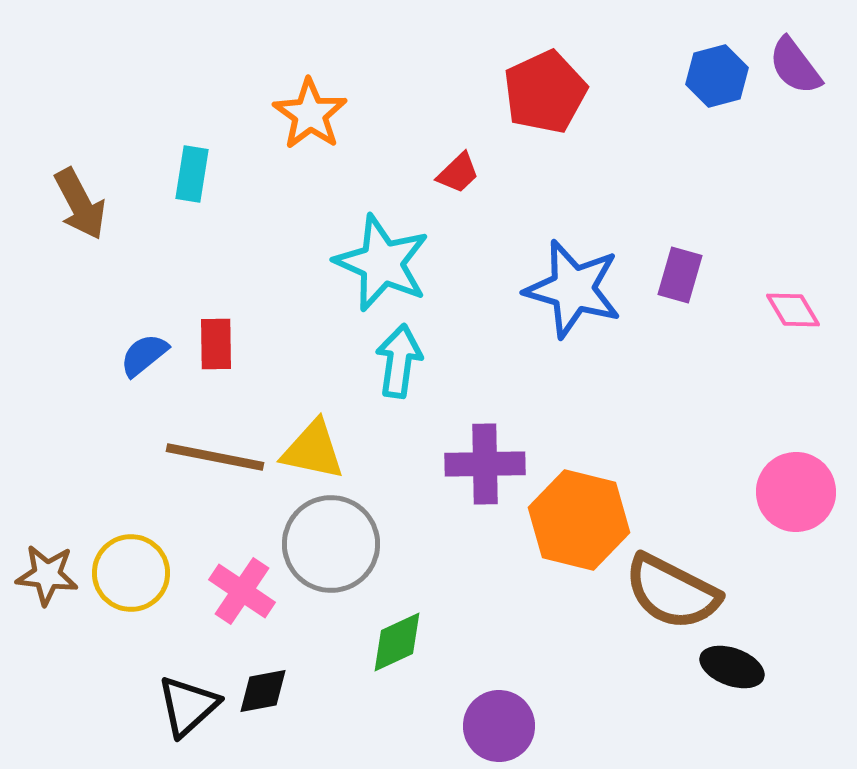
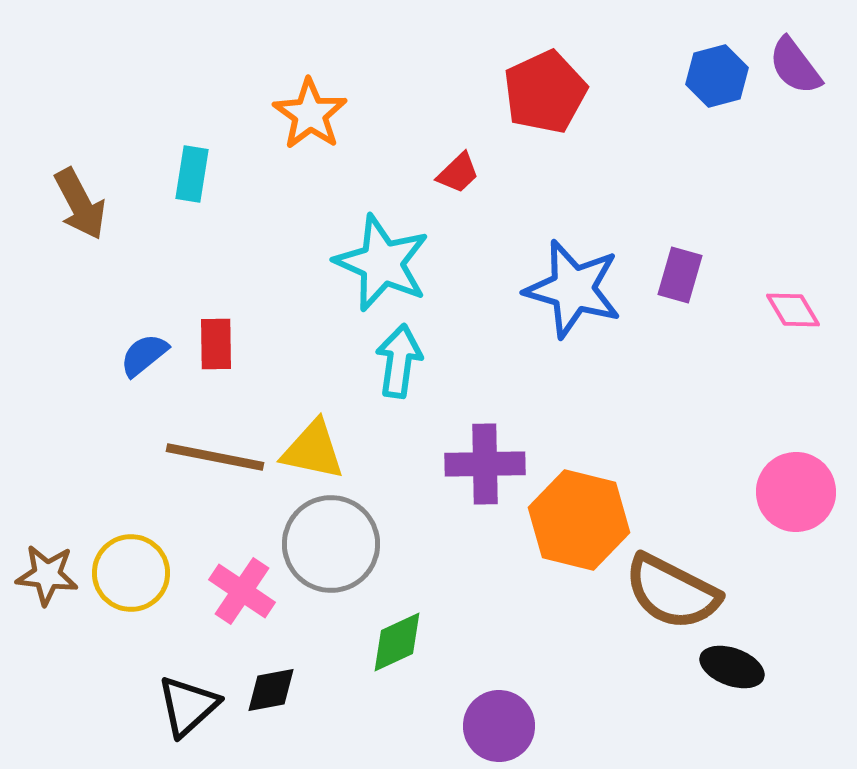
black diamond: moved 8 px right, 1 px up
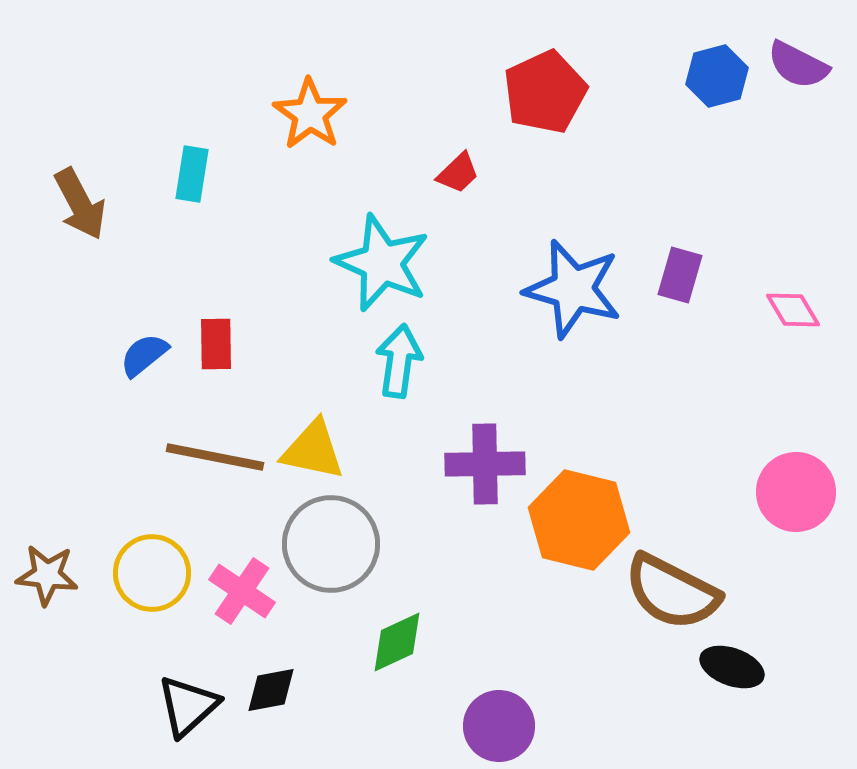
purple semicircle: moved 3 px right, 1 px up; rotated 26 degrees counterclockwise
yellow circle: moved 21 px right
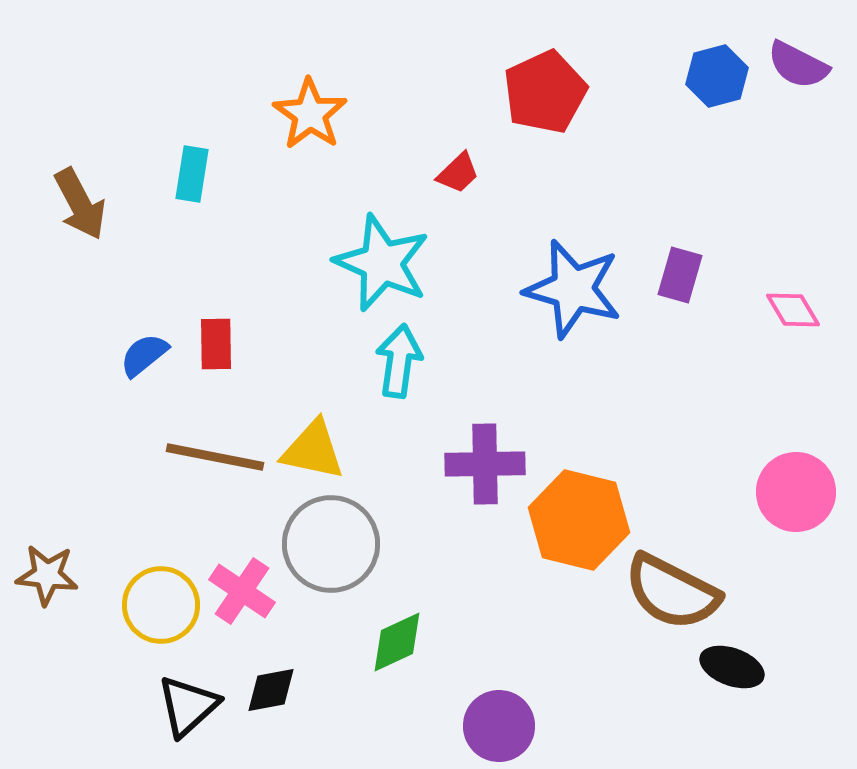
yellow circle: moved 9 px right, 32 px down
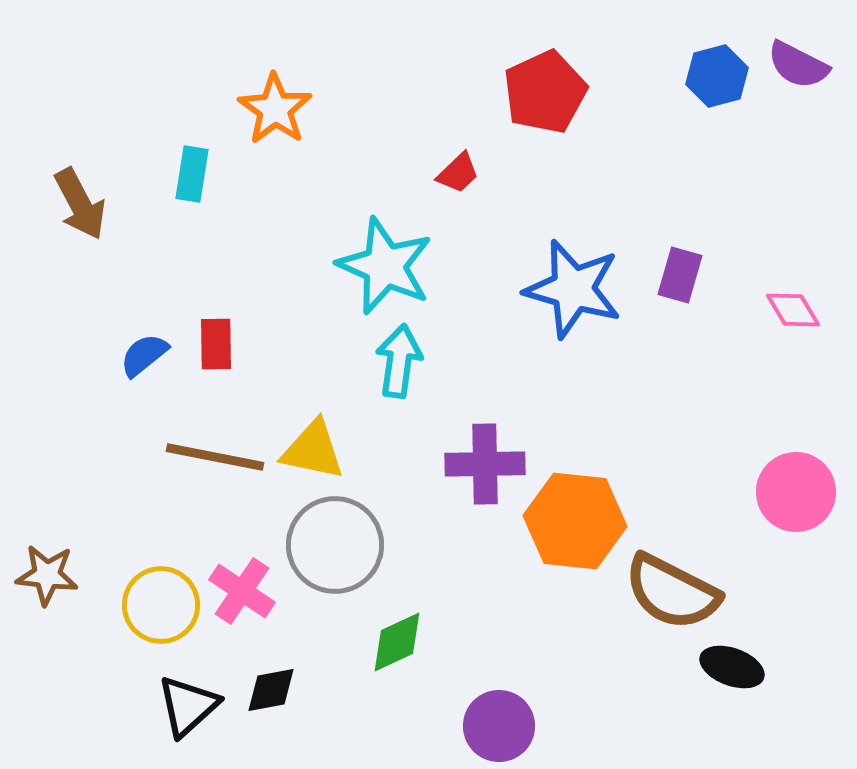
orange star: moved 35 px left, 5 px up
cyan star: moved 3 px right, 3 px down
orange hexagon: moved 4 px left, 1 px down; rotated 8 degrees counterclockwise
gray circle: moved 4 px right, 1 px down
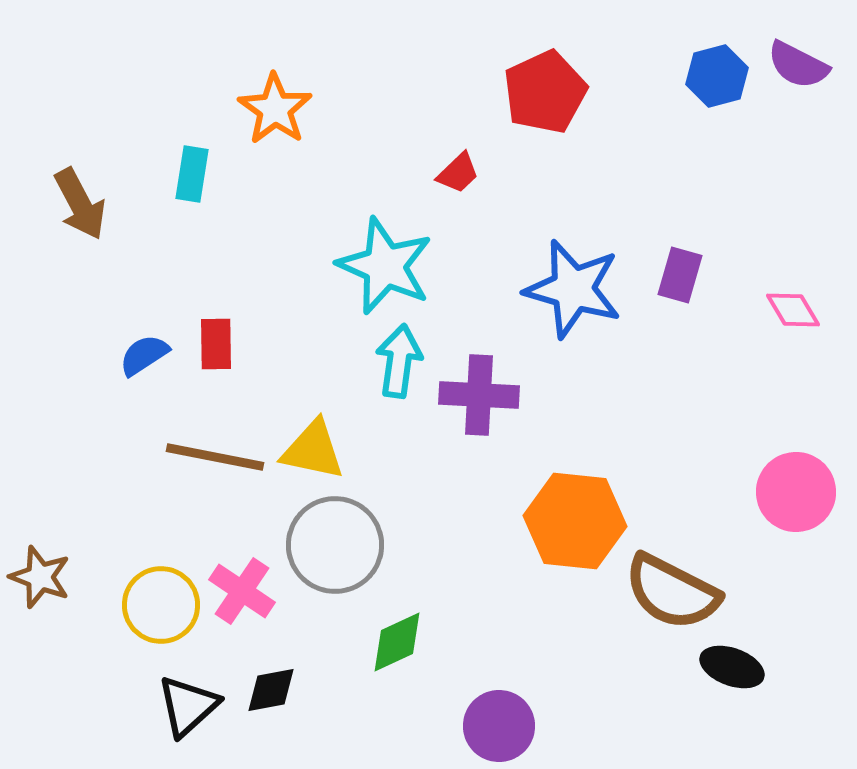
blue semicircle: rotated 6 degrees clockwise
purple cross: moved 6 px left, 69 px up; rotated 4 degrees clockwise
brown star: moved 7 px left, 2 px down; rotated 14 degrees clockwise
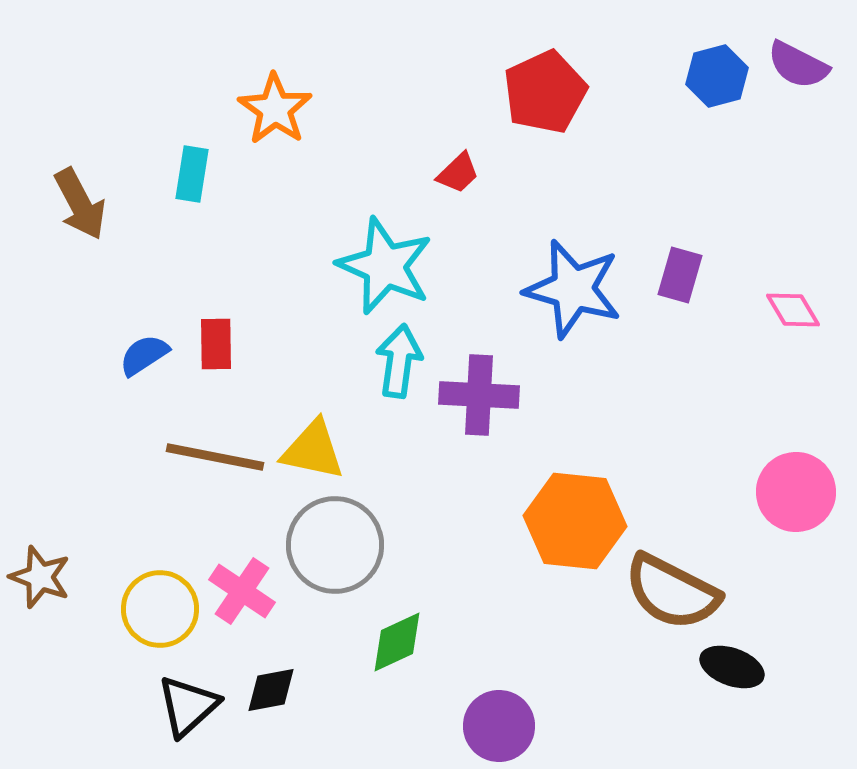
yellow circle: moved 1 px left, 4 px down
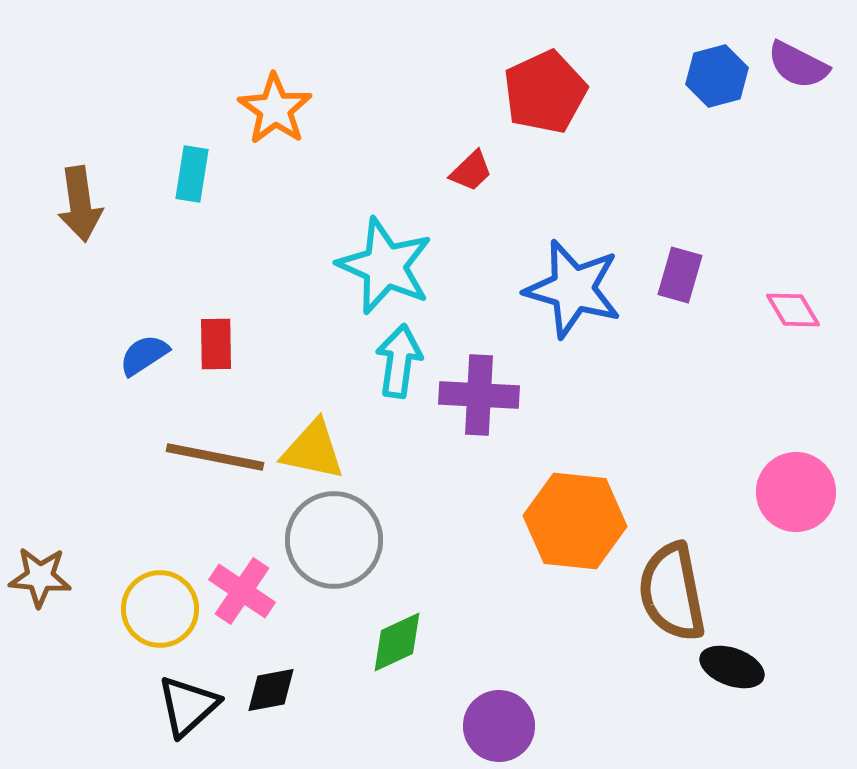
red trapezoid: moved 13 px right, 2 px up
brown arrow: rotated 20 degrees clockwise
gray circle: moved 1 px left, 5 px up
brown star: rotated 16 degrees counterclockwise
brown semicircle: rotated 52 degrees clockwise
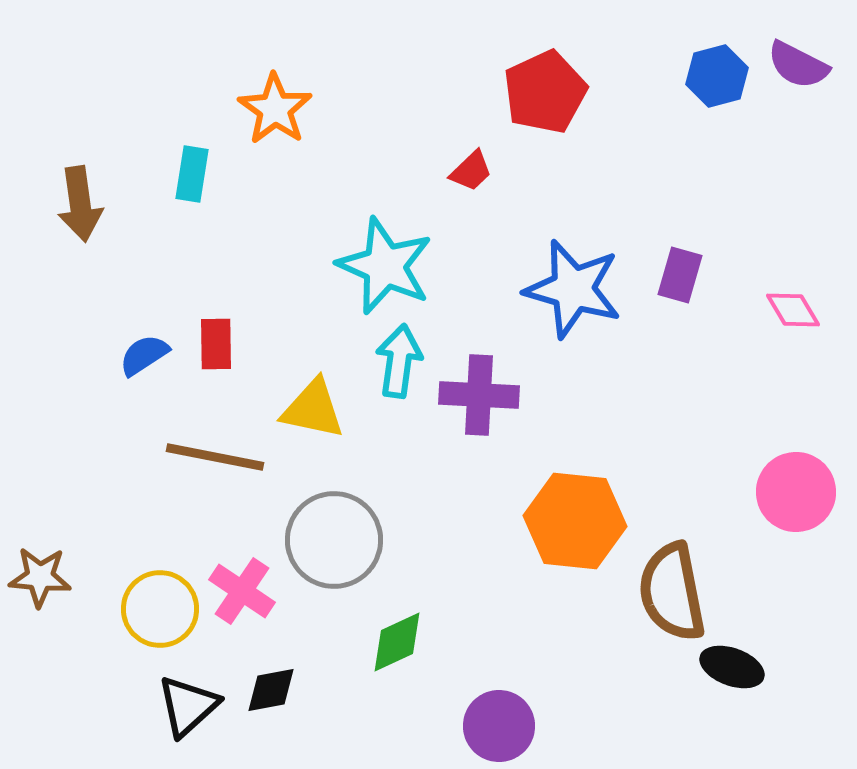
yellow triangle: moved 41 px up
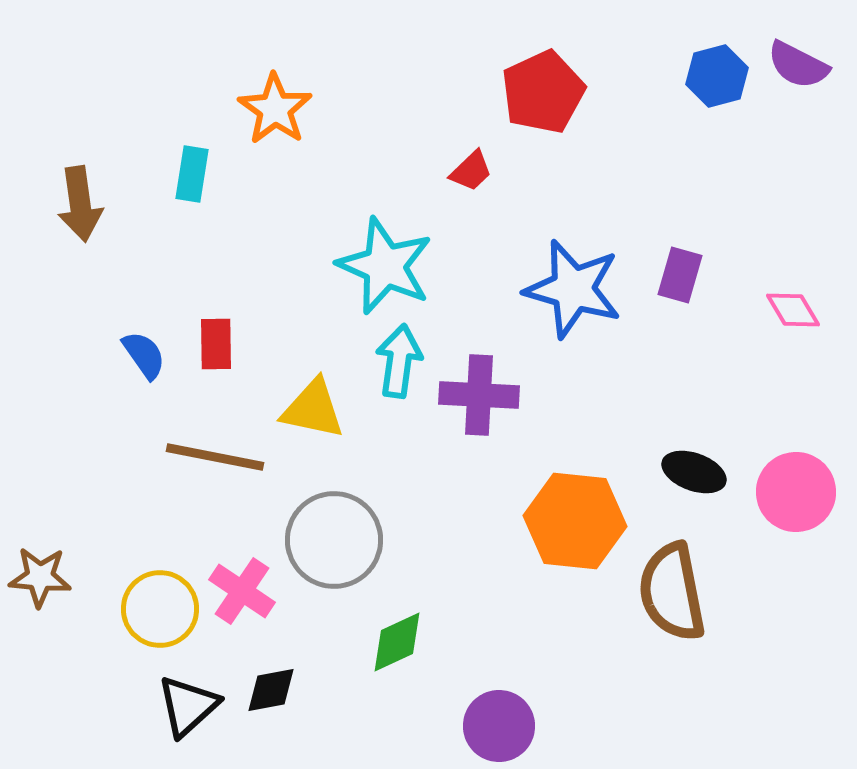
red pentagon: moved 2 px left
blue semicircle: rotated 88 degrees clockwise
black ellipse: moved 38 px left, 195 px up
